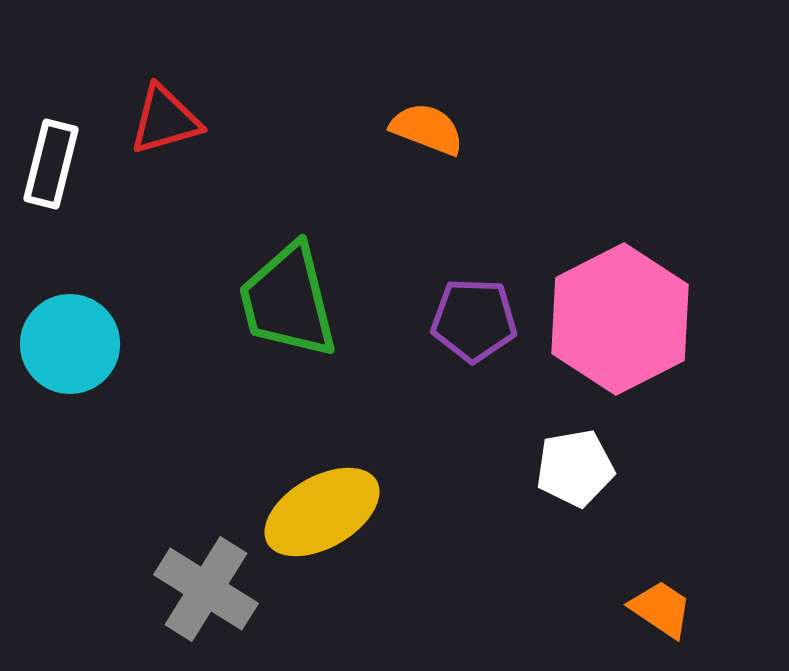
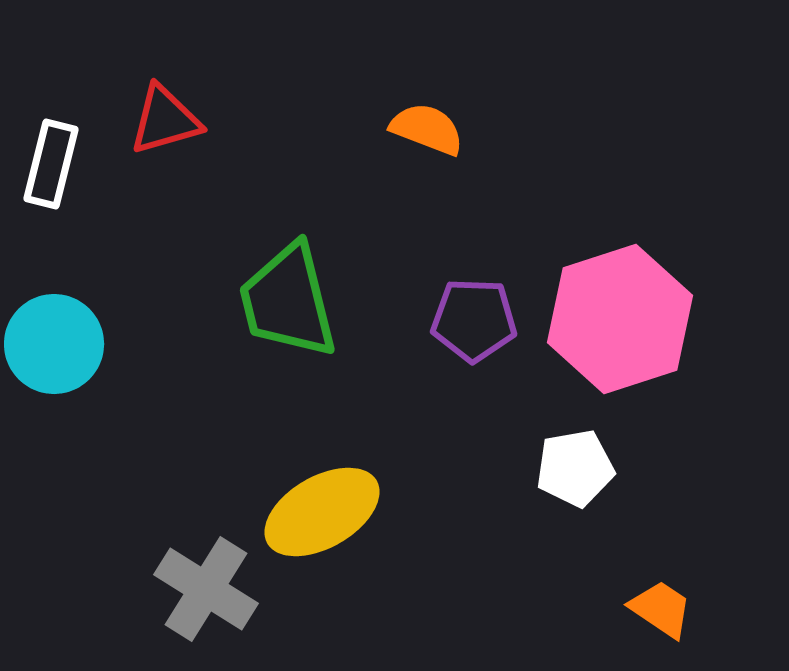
pink hexagon: rotated 9 degrees clockwise
cyan circle: moved 16 px left
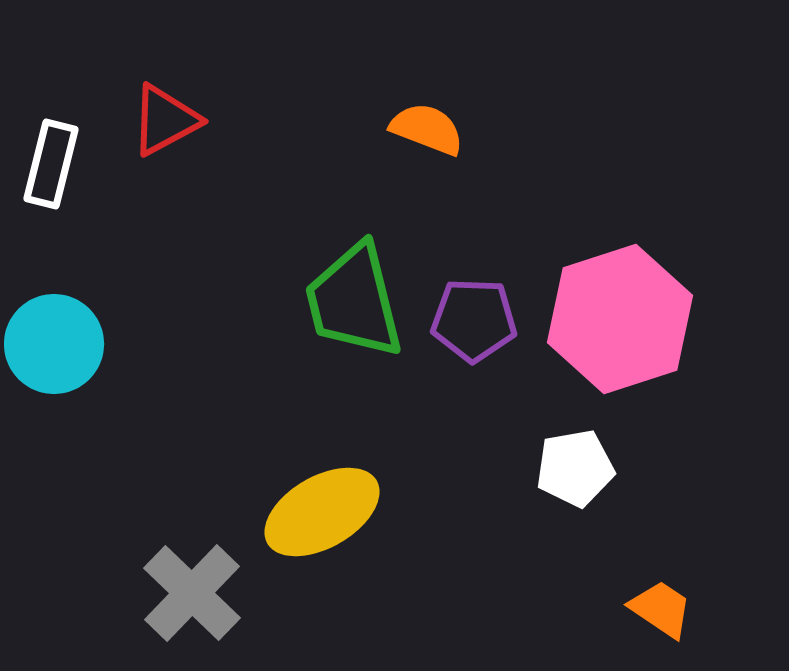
red triangle: rotated 12 degrees counterclockwise
green trapezoid: moved 66 px right
gray cross: moved 14 px left, 4 px down; rotated 12 degrees clockwise
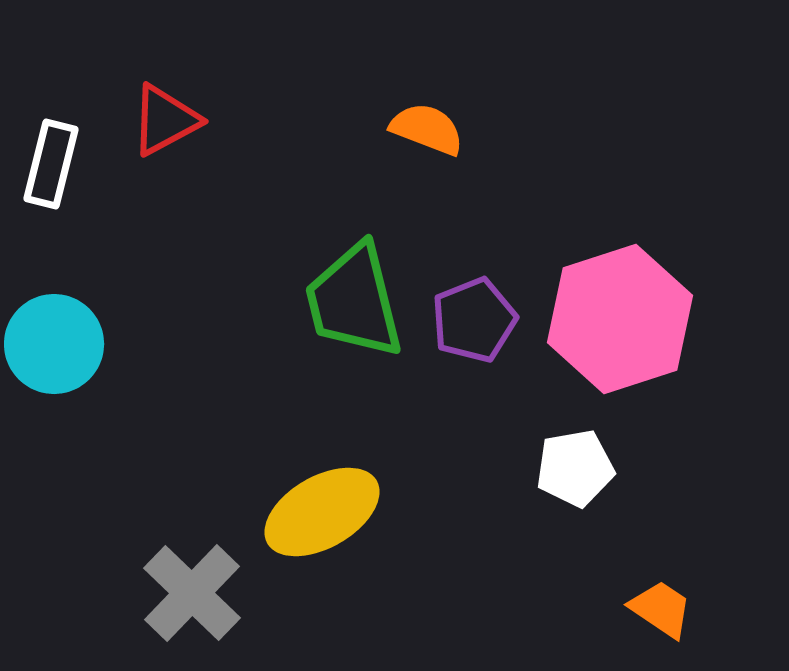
purple pentagon: rotated 24 degrees counterclockwise
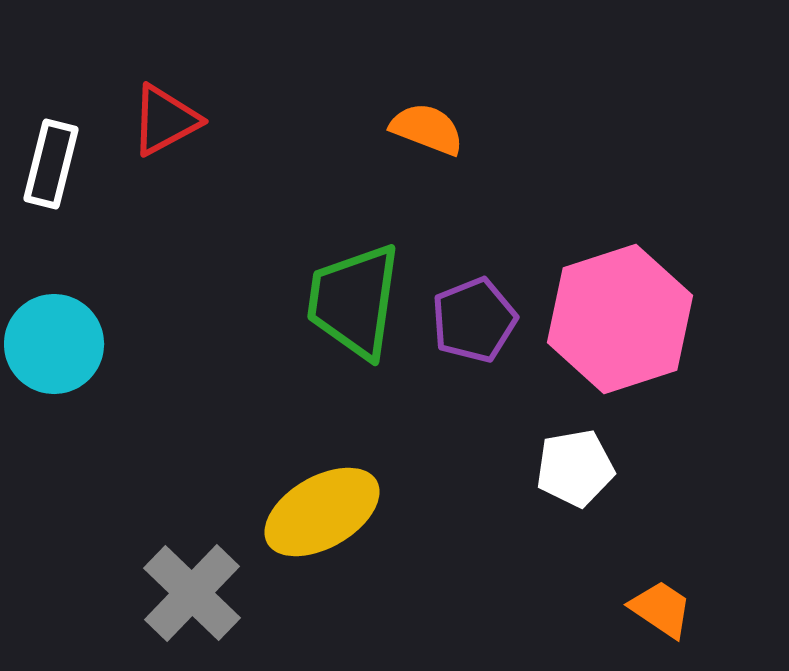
green trapezoid: rotated 22 degrees clockwise
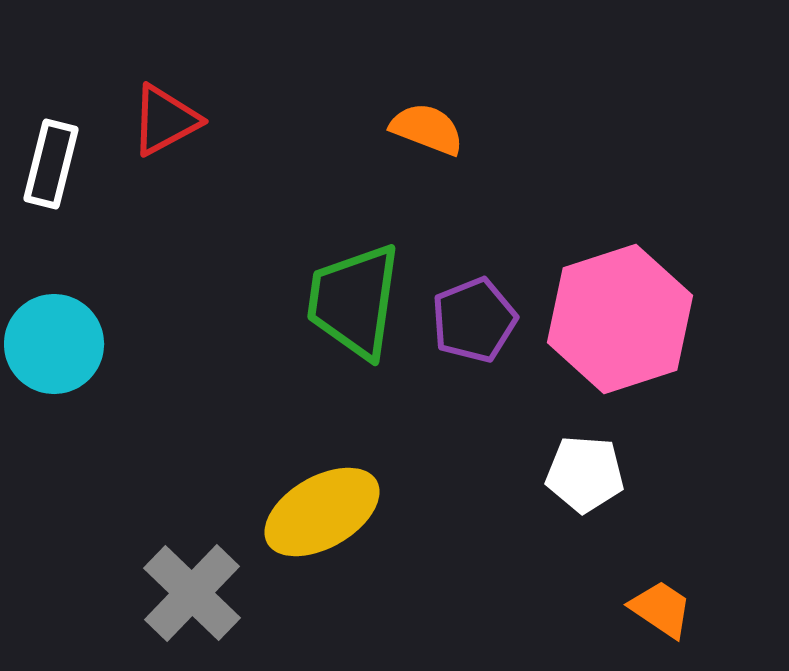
white pentagon: moved 10 px right, 6 px down; rotated 14 degrees clockwise
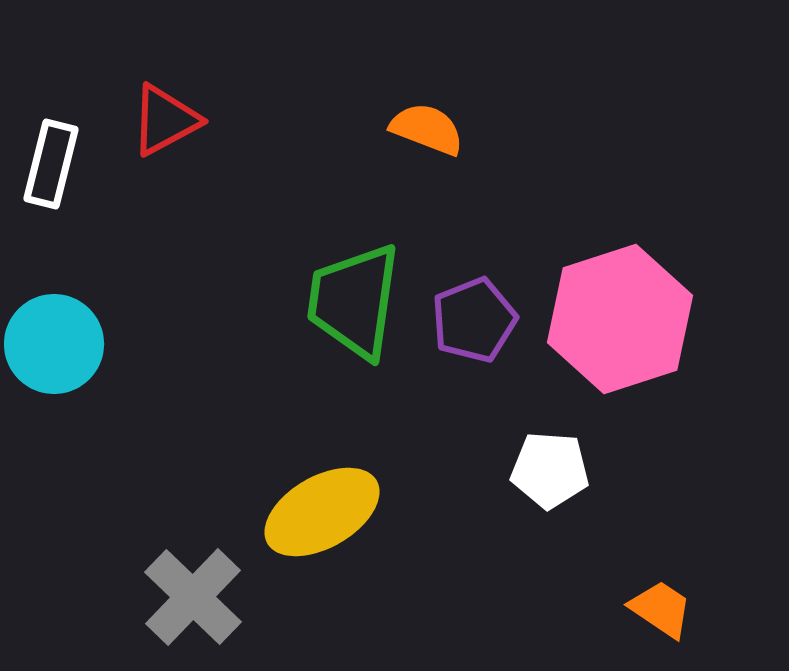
white pentagon: moved 35 px left, 4 px up
gray cross: moved 1 px right, 4 px down
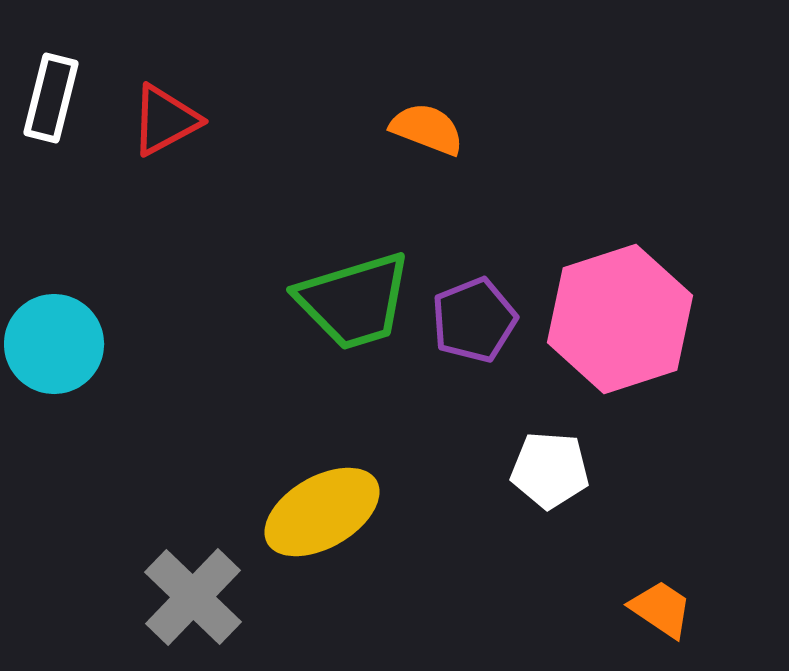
white rectangle: moved 66 px up
green trapezoid: rotated 115 degrees counterclockwise
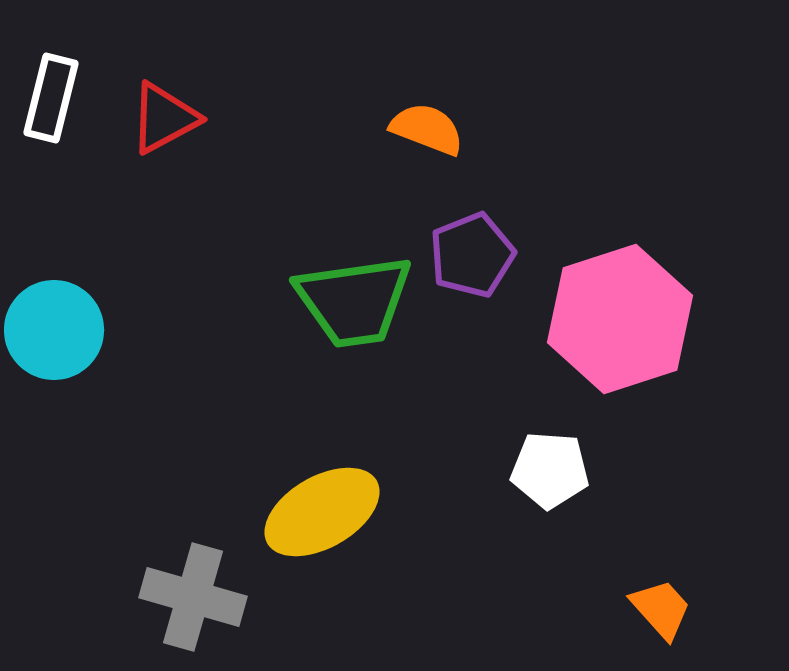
red triangle: moved 1 px left, 2 px up
green trapezoid: rotated 9 degrees clockwise
purple pentagon: moved 2 px left, 65 px up
cyan circle: moved 14 px up
gray cross: rotated 28 degrees counterclockwise
orange trapezoid: rotated 14 degrees clockwise
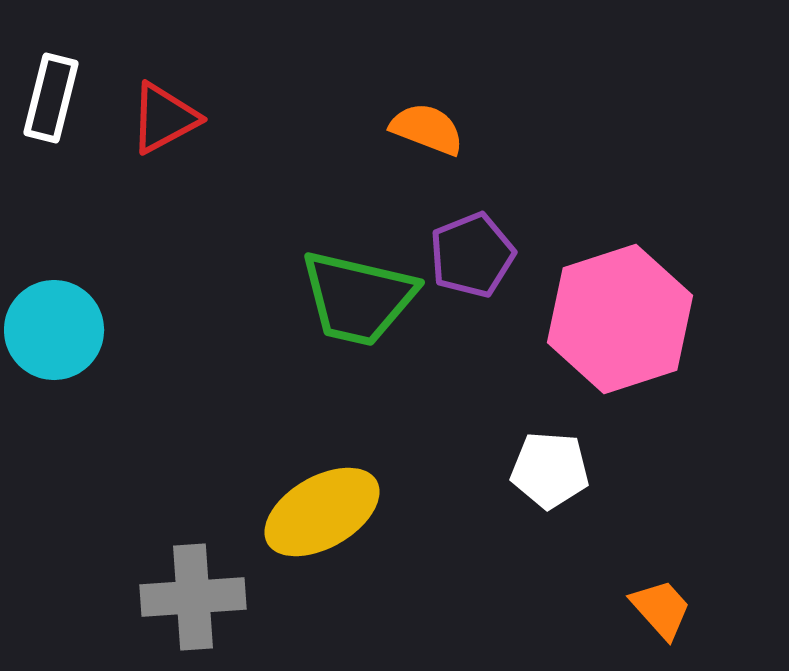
green trapezoid: moved 4 px right, 3 px up; rotated 21 degrees clockwise
gray cross: rotated 20 degrees counterclockwise
